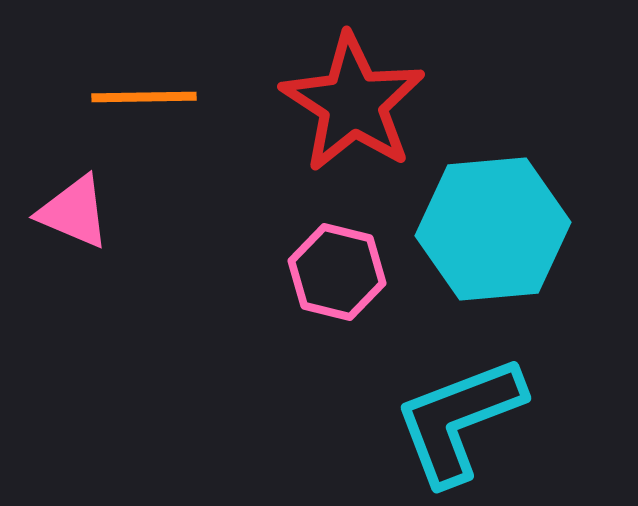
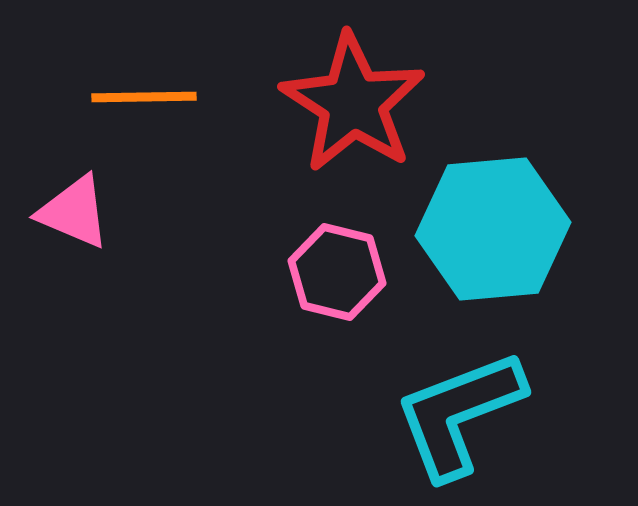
cyan L-shape: moved 6 px up
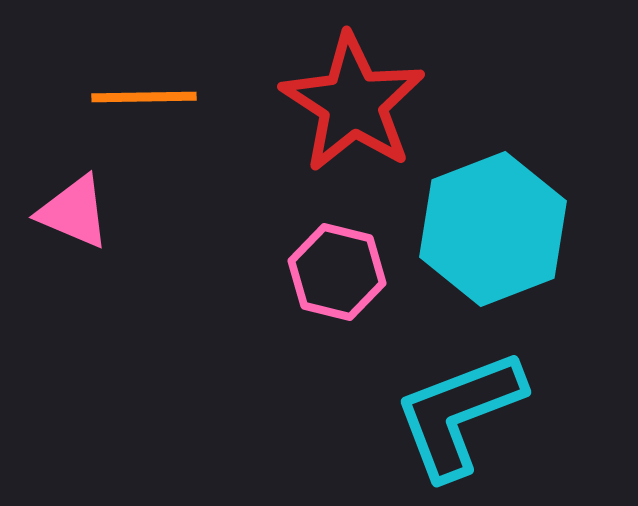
cyan hexagon: rotated 16 degrees counterclockwise
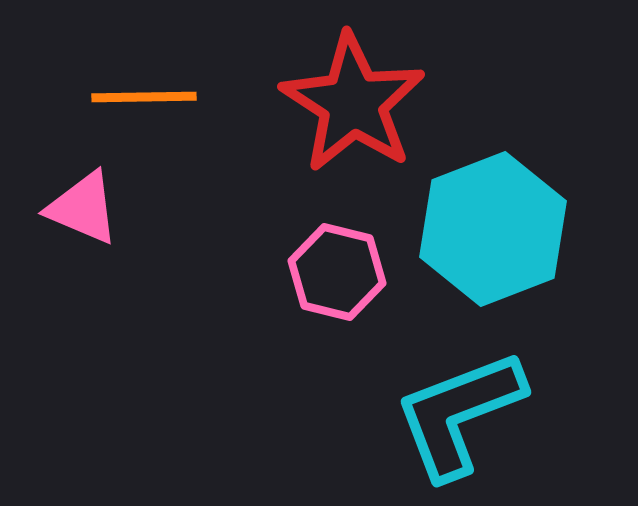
pink triangle: moved 9 px right, 4 px up
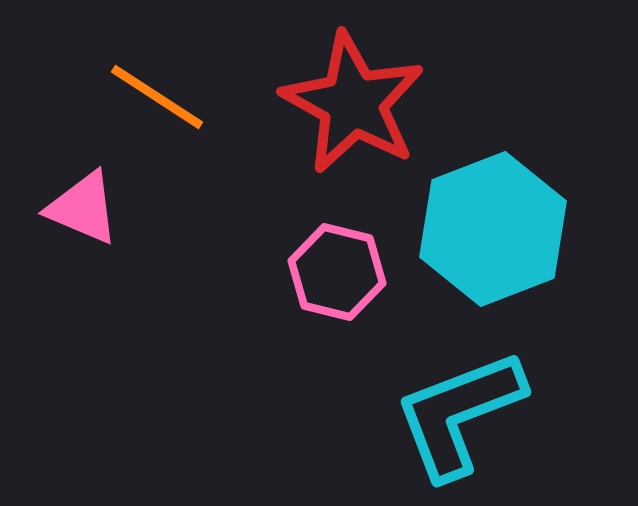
orange line: moved 13 px right; rotated 34 degrees clockwise
red star: rotated 4 degrees counterclockwise
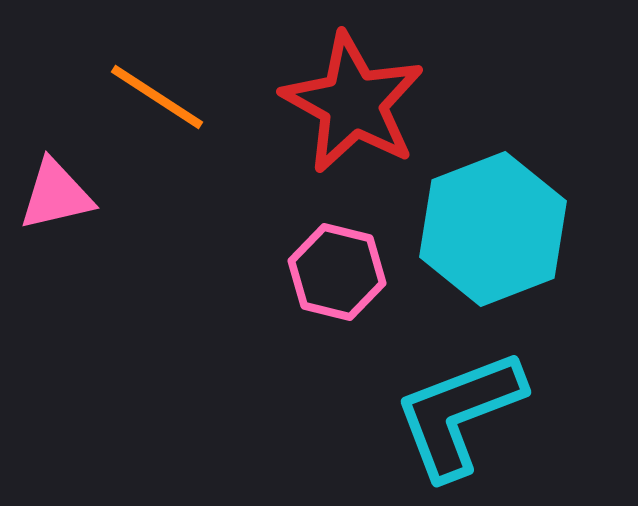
pink triangle: moved 27 px left, 13 px up; rotated 36 degrees counterclockwise
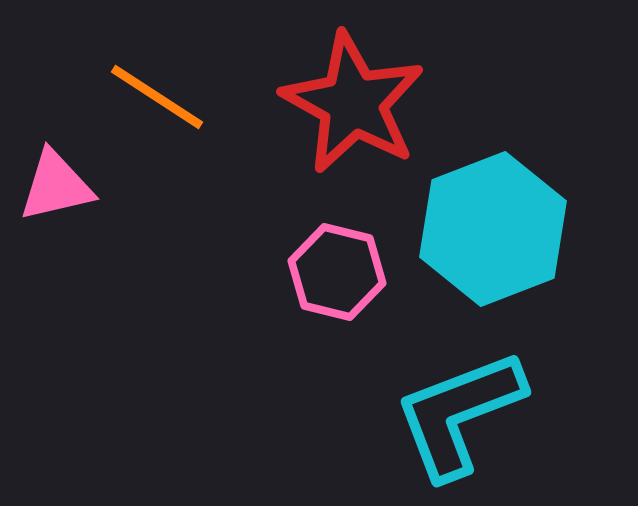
pink triangle: moved 9 px up
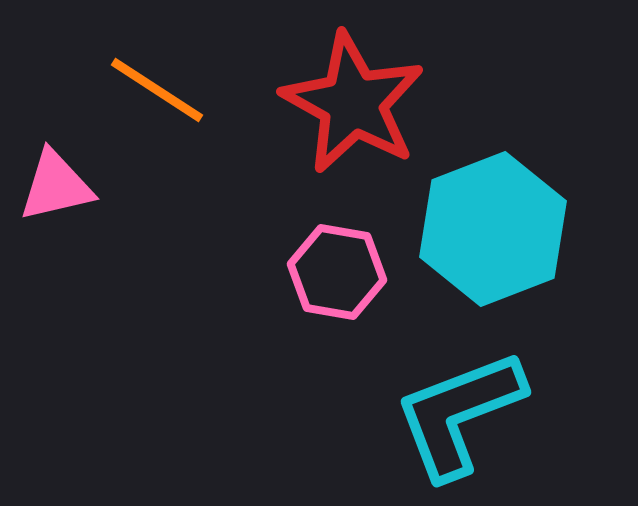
orange line: moved 7 px up
pink hexagon: rotated 4 degrees counterclockwise
